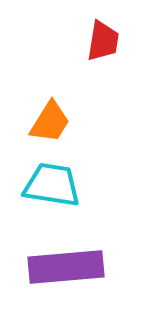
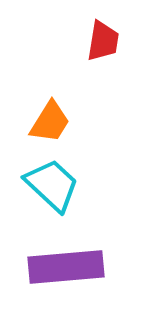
cyan trapezoid: rotated 34 degrees clockwise
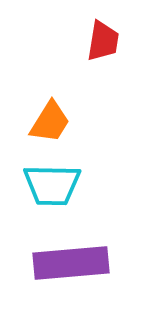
cyan trapezoid: rotated 138 degrees clockwise
purple rectangle: moved 5 px right, 4 px up
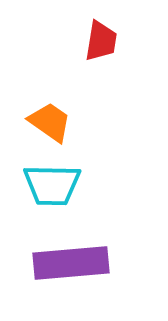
red trapezoid: moved 2 px left
orange trapezoid: rotated 87 degrees counterclockwise
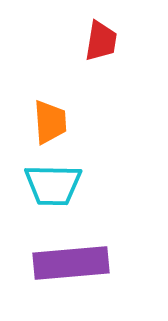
orange trapezoid: rotated 51 degrees clockwise
cyan trapezoid: moved 1 px right
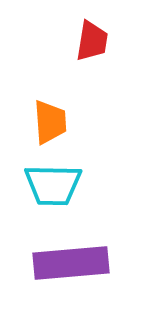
red trapezoid: moved 9 px left
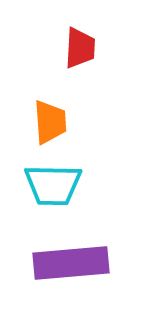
red trapezoid: moved 12 px left, 7 px down; rotated 6 degrees counterclockwise
